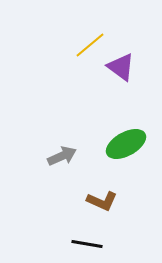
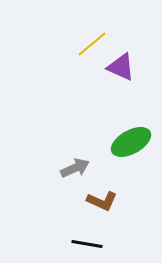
yellow line: moved 2 px right, 1 px up
purple triangle: rotated 12 degrees counterclockwise
green ellipse: moved 5 px right, 2 px up
gray arrow: moved 13 px right, 12 px down
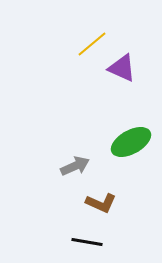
purple triangle: moved 1 px right, 1 px down
gray arrow: moved 2 px up
brown L-shape: moved 1 px left, 2 px down
black line: moved 2 px up
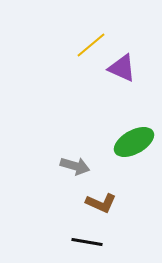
yellow line: moved 1 px left, 1 px down
green ellipse: moved 3 px right
gray arrow: rotated 40 degrees clockwise
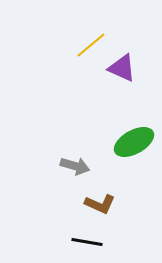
brown L-shape: moved 1 px left, 1 px down
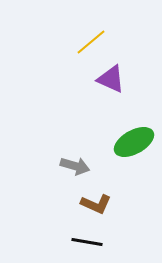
yellow line: moved 3 px up
purple triangle: moved 11 px left, 11 px down
brown L-shape: moved 4 px left
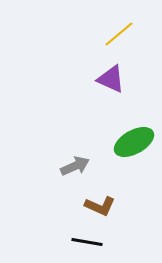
yellow line: moved 28 px right, 8 px up
gray arrow: rotated 40 degrees counterclockwise
brown L-shape: moved 4 px right, 2 px down
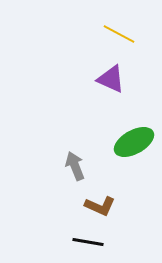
yellow line: rotated 68 degrees clockwise
gray arrow: rotated 88 degrees counterclockwise
black line: moved 1 px right
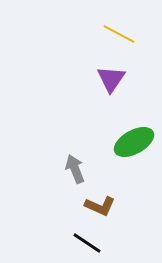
purple triangle: rotated 40 degrees clockwise
gray arrow: moved 3 px down
black line: moved 1 px left, 1 px down; rotated 24 degrees clockwise
